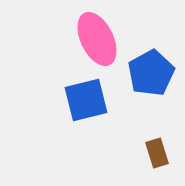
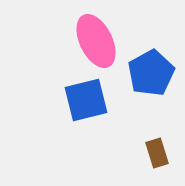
pink ellipse: moved 1 px left, 2 px down
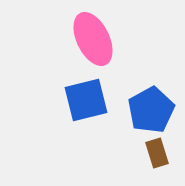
pink ellipse: moved 3 px left, 2 px up
blue pentagon: moved 37 px down
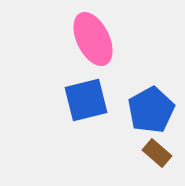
brown rectangle: rotated 32 degrees counterclockwise
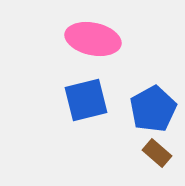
pink ellipse: rotated 52 degrees counterclockwise
blue pentagon: moved 2 px right, 1 px up
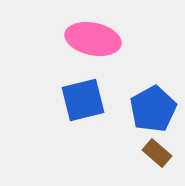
blue square: moved 3 px left
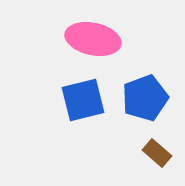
blue pentagon: moved 8 px left, 11 px up; rotated 9 degrees clockwise
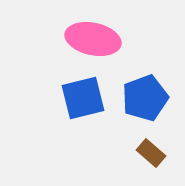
blue square: moved 2 px up
brown rectangle: moved 6 px left
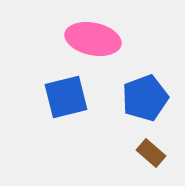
blue square: moved 17 px left, 1 px up
